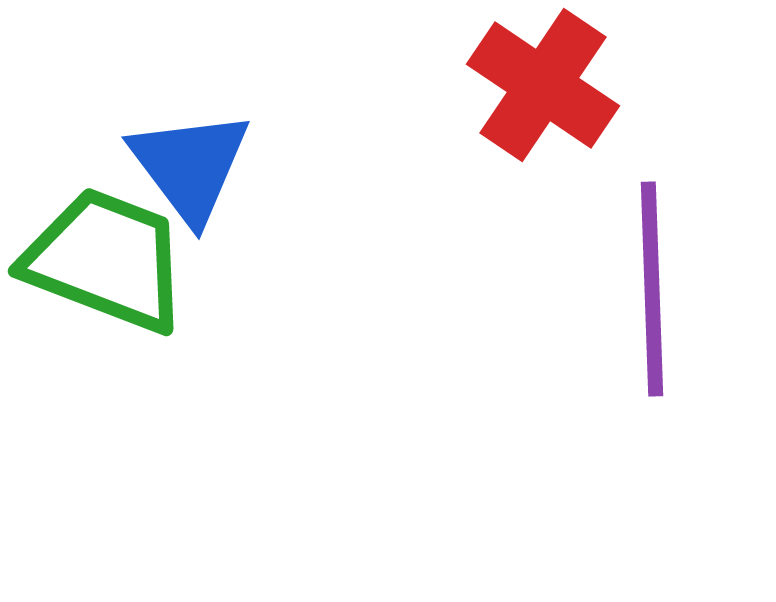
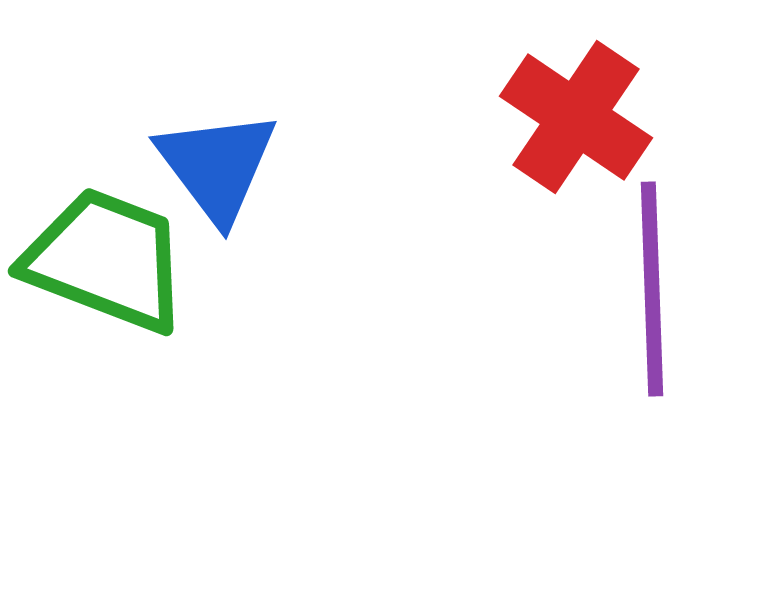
red cross: moved 33 px right, 32 px down
blue triangle: moved 27 px right
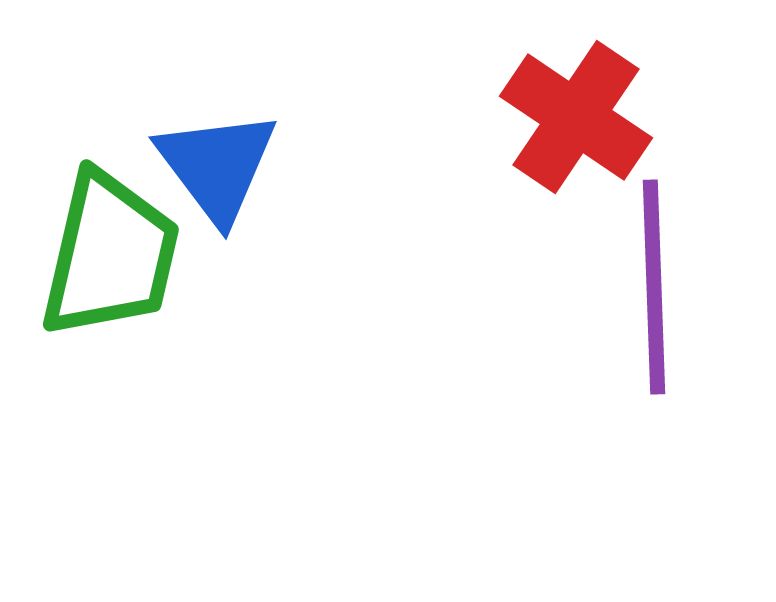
green trapezoid: moved 4 px right, 5 px up; rotated 82 degrees clockwise
purple line: moved 2 px right, 2 px up
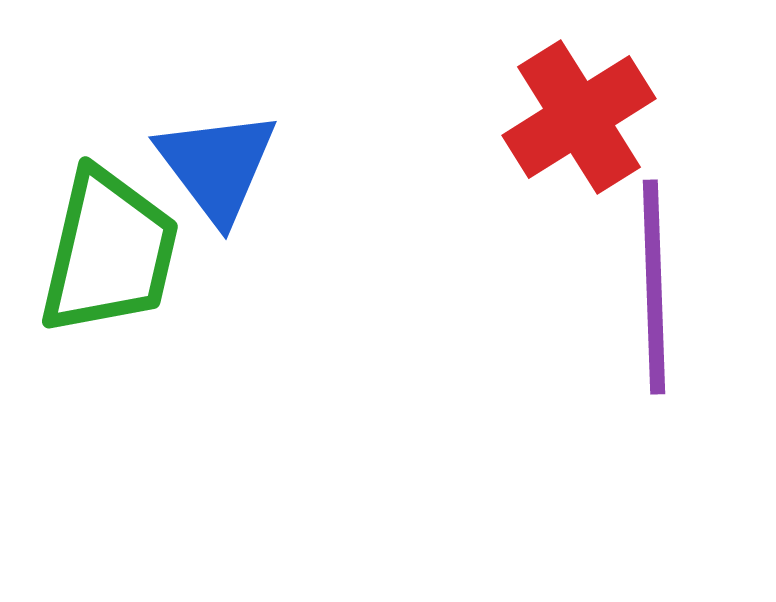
red cross: moved 3 px right; rotated 24 degrees clockwise
green trapezoid: moved 1 px left, 3 px up
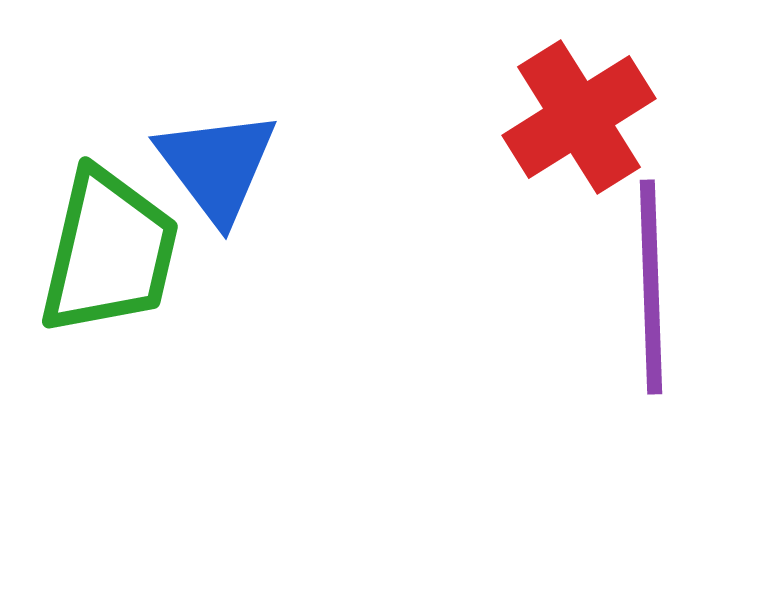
purple line: moved 3 px left
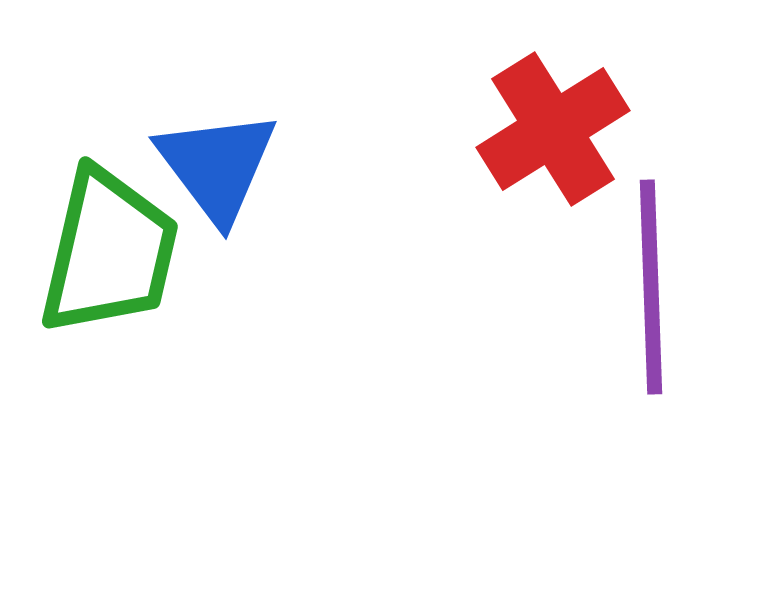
red cross: moved 26 px left, 12 px down
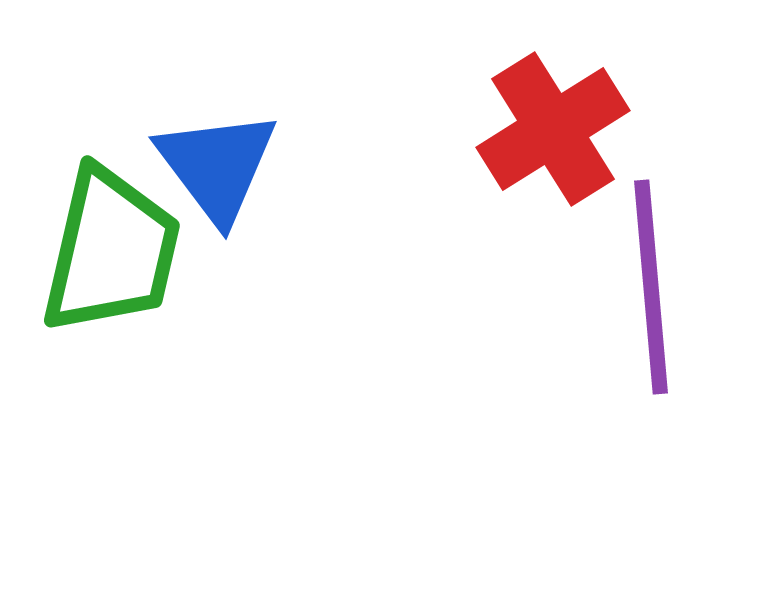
green trapezoid: moved 2 px right, 1 px up
purple line: rotated 3 degrees counterclockwise
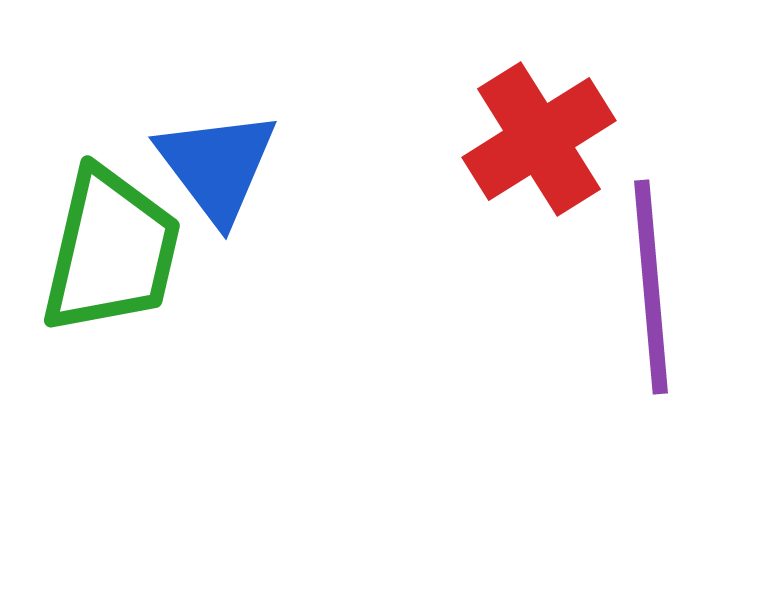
red cross: moved 14 px left, 10 px down
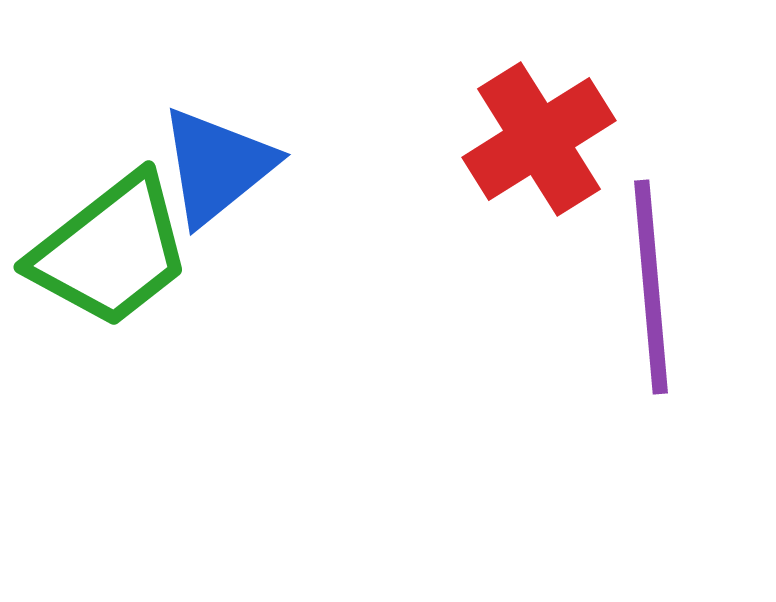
blue triangle: rotated 28 degrees clockwise
green trapezoid: rotated 39 degrees clockwise
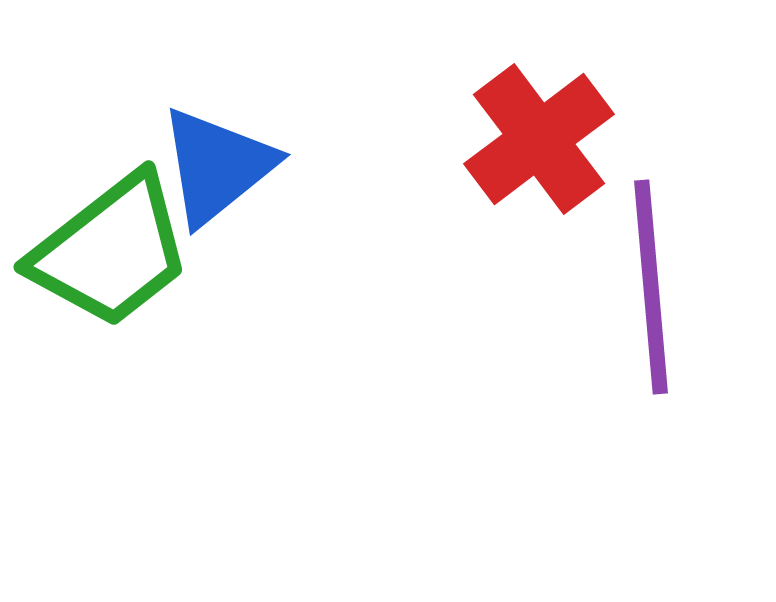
red cross: rotated 5 degrees counterclockwise
